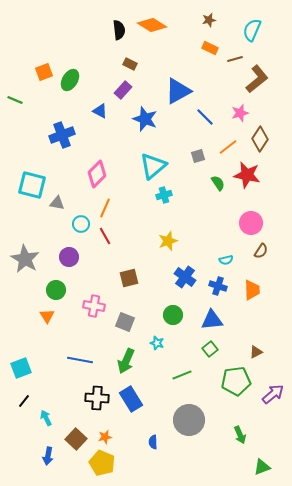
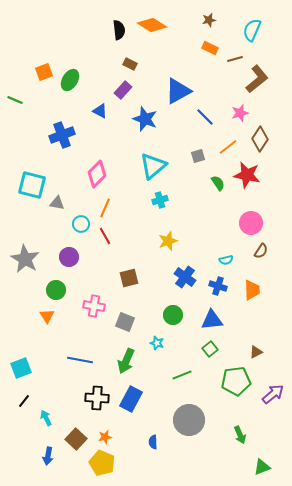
cyan cross at (164, 195): moved 4 px left, 5 px down
blue rectangle at (131, 399): rotated 60 degrees clockwise
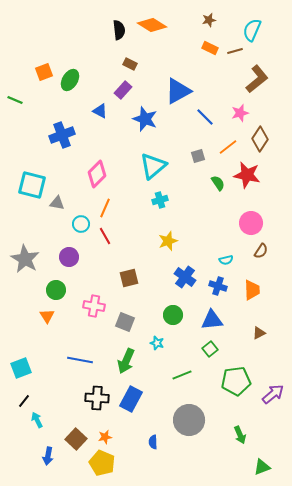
brown line at (235, 59): moved 8 px up
brown triangle at (256, 352): moved 3 px right, 19 px up
cyan arrow at (46, 418): moved 9 px left, 2 px down
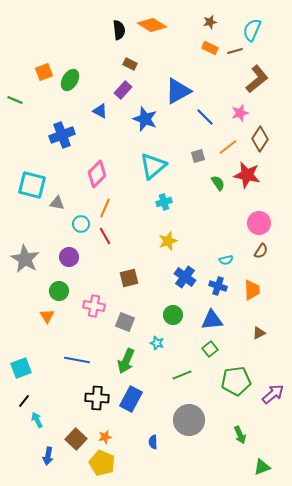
brown star at (209, 20): moved 1 px right, 2 px down
cyan cross at (160, 200): moved 4 px right, 2 px down
pink circle at (251, 223): moved 8 px right
green circle at (56, 290): moved 3 px right, 1 px down
blue line at (80, 360): moved 3 px left
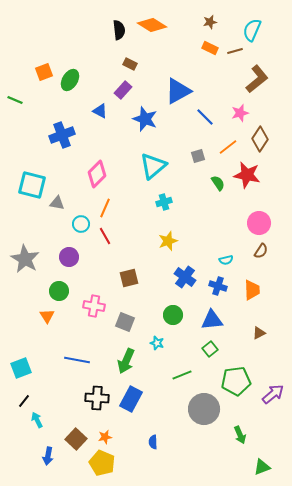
gray circle at (189, 420): moved 15 px right, 11 px up
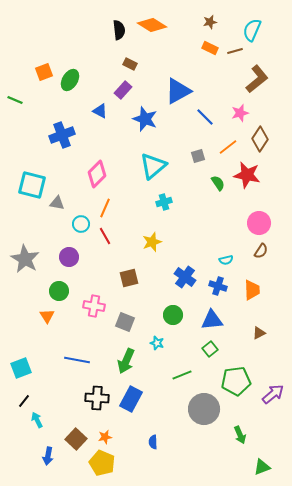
yellow star at (168, 241): moved 16 px left, 1 px down
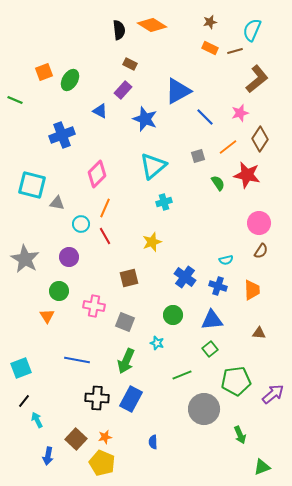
brown triangle at (259, 333): rotated 32 degrees clockwise
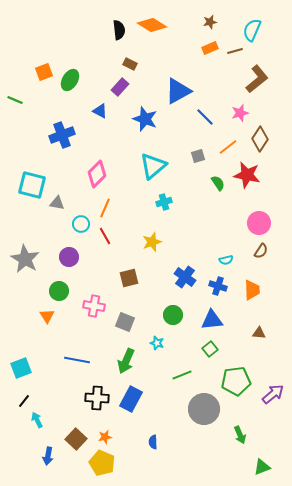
orange rectangle at (210, 48): rotated 49 degrees counterclockwise
purple rectangle at (123, 90): moved 3 px left, 3 px up
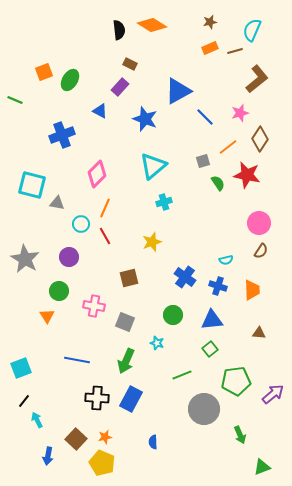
gray square at (198, 156): moved 5 px right, 5 px down
